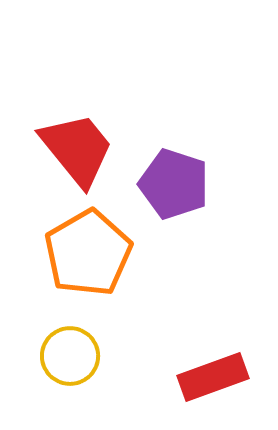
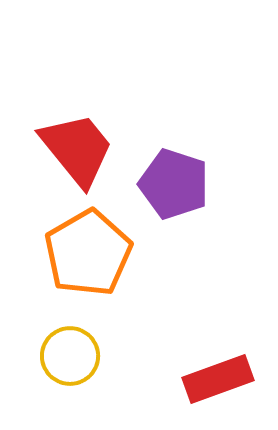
red rectangle: moved 5 px right, 2 px down
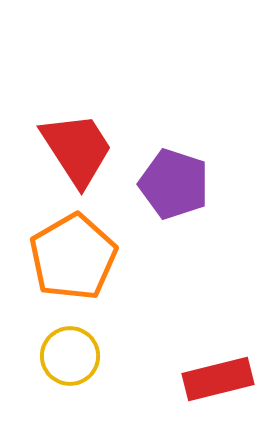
red trapezoid: rotated 6 degrees clockwise
orange pentagon: moved 15 px left, 4 px down
red rectangle: rotated 6 degrees clockwise
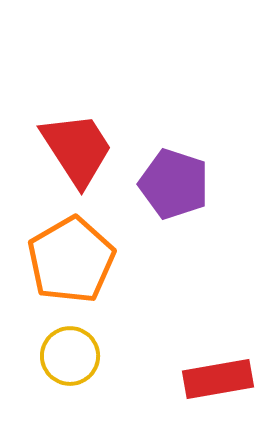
orange pentagon: moved 2 px left, 3 px down
red rectangle: rotated 4 degrees clockwise
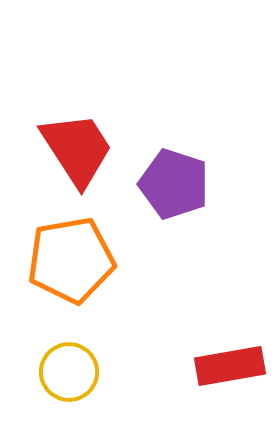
orange pentagon: rotated 20 degrees clockwise
yellow circle: moved 1 px left, 16 px down
red rectangle: moved 12 px right, 13 px up
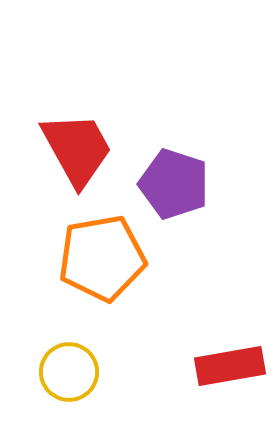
red trapezoid: rotated 4 degrees clockwise
orange pentagon: moved 31 px right, 2 px up
